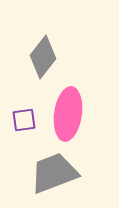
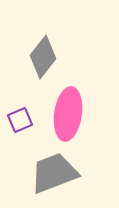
purple square: moved 4 px left; rotated 15 degrees counterclockwise
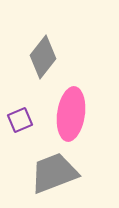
pink ellipse: moved 3 px right
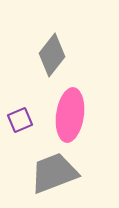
gray diamond: moved 9 px right, 2 px up
pink ellipse: moved 1 px left, 1 px down
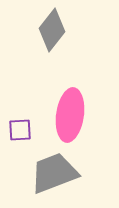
gray diamond: moved 25 px up
purple square: moved 10 px down; rotated 20 degrees clockwise
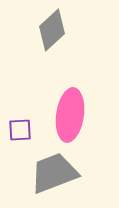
gray diamond: rotated 9 degrees clockwise
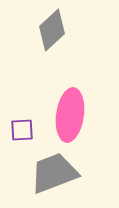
purple square: moved 2 px right
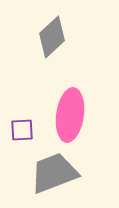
gray diamond: moved 7 px down
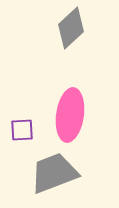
gray diamond: moved 19 px right, 9 px up
